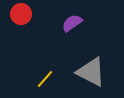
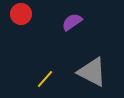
purple semicircle: moved 1 px up
gray triangle: moved 1 px right
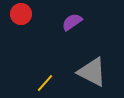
yellow line: moved 4 px down
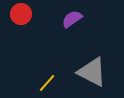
purple semicircle: moved 3 px up
yellow line: moved 2 px right
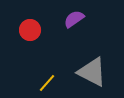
red circle: moved 9 px right, 16 px down
purple semicircle: moved 2 px right
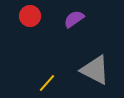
red circle: moved 14 px up
gray triangle: moved 3 px right, 2 px up
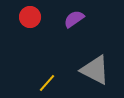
red circle: moved 1 px down
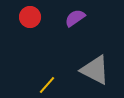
purple semicircle: moved 1 px right, 1 px up
yellow line: moved 2 px down
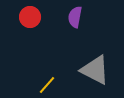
purple semicircle: moved 1 px up; rotated 45 degrees counterclockwise
